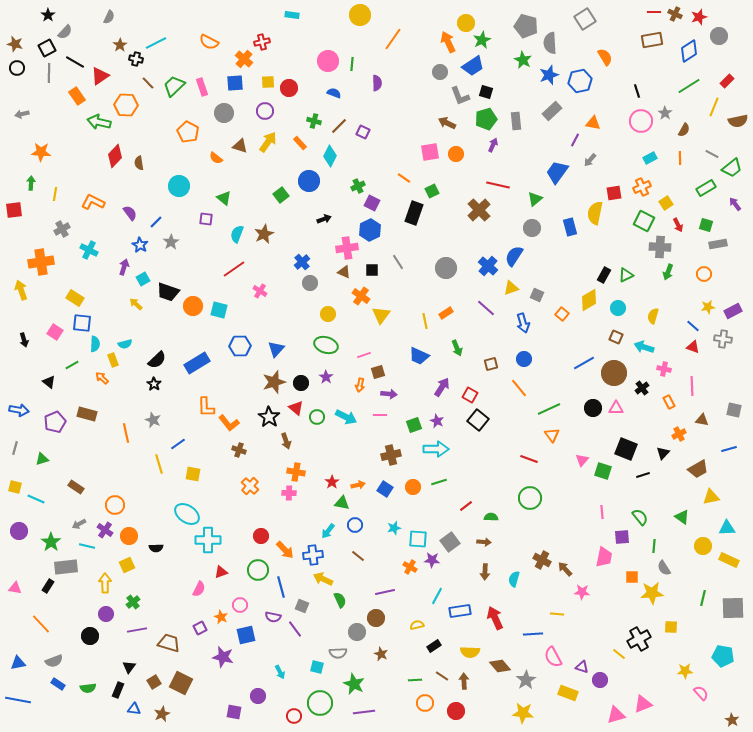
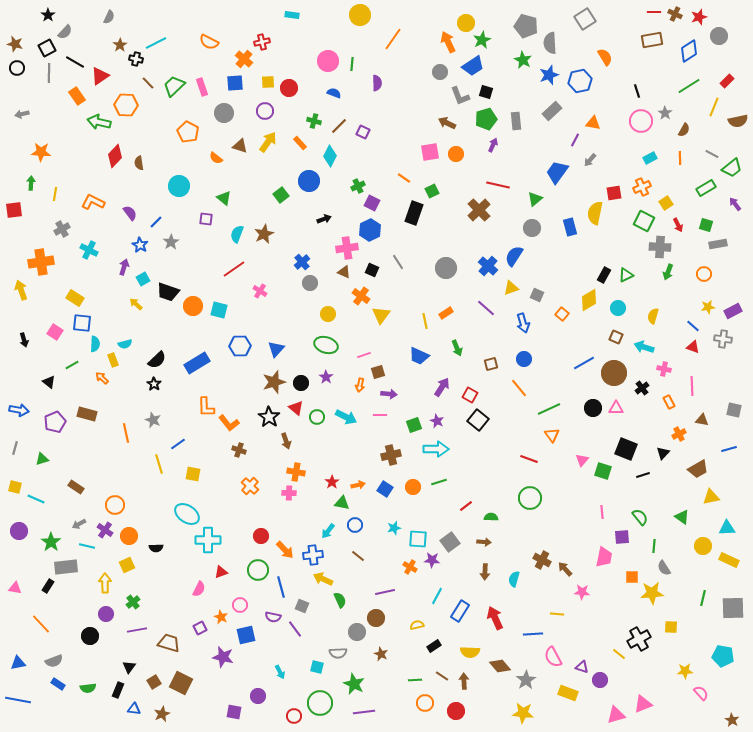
black square at (372, 270): rotated 24 degrees clockwise
blue rectangle at (460, 611): rotated 50 degrees counterclockwise
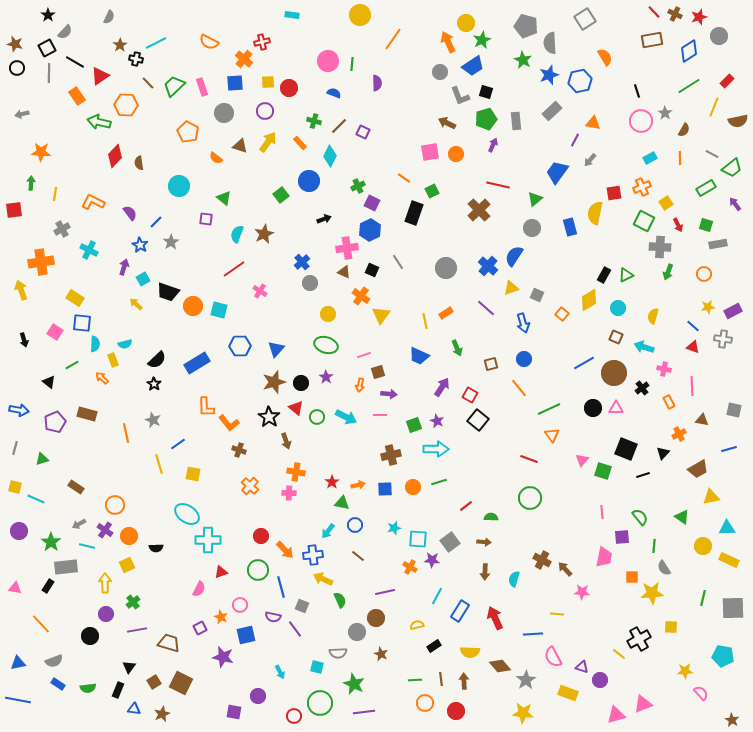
red line at (654, 12): rotated 48 degrees clockwise
blue square at (385, 489): rotated 35 degrees counterclockwise
brown line at (442, 676): moved 1 px left, 3 px down; rotated 48 degrees clockwise
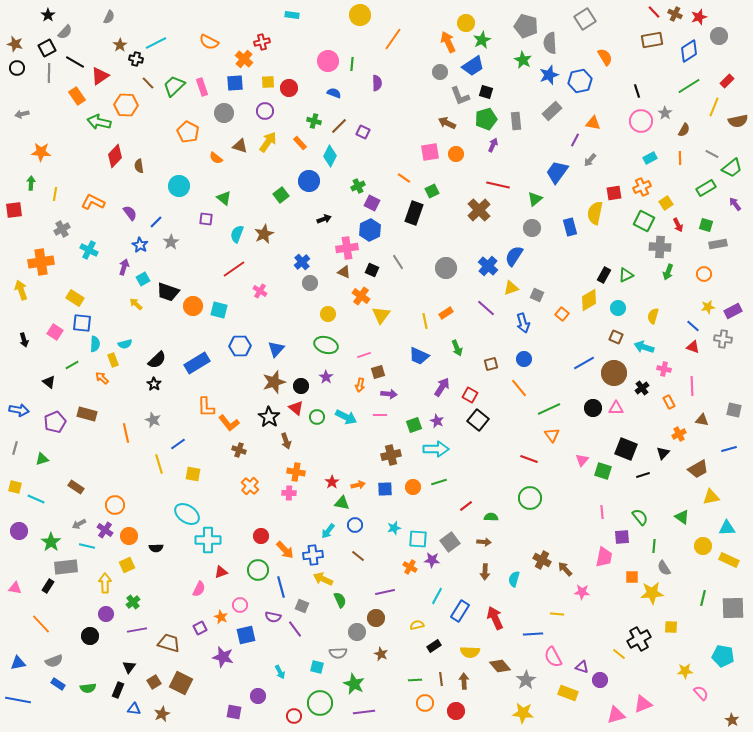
brown semicircle at (139, 163): moved 3 px down
black circle at (301, 383): moved 3 px down
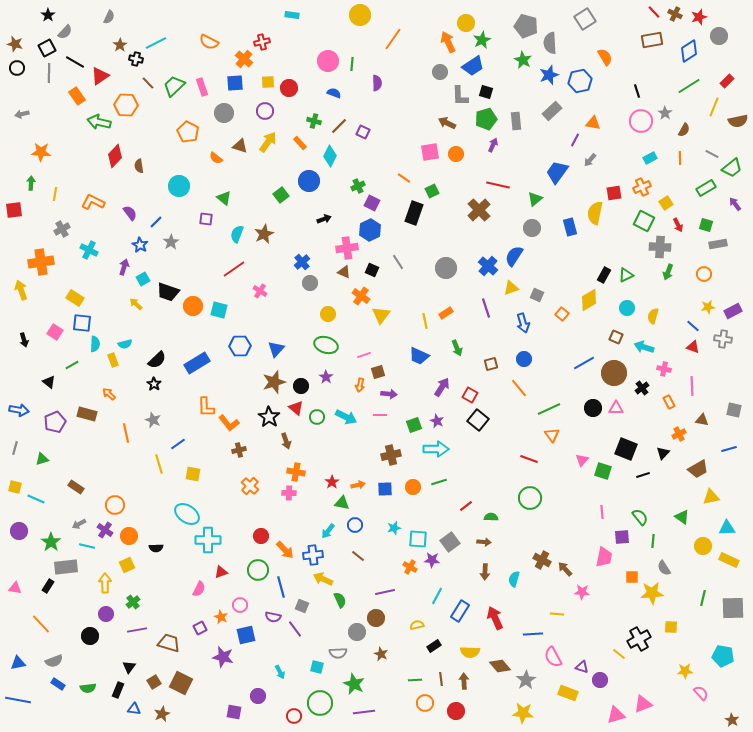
gray L-shape at (460, 96): rotated 20 degrees clockwise
purple line at (486, 308): rotated 30 degrees clockwise
cyan circle at (618, 308): moved 9 px right
orange arrow at (102, 378): moved 7 px right, 16 px down
brown cross at (239, 450): rotated 32 degrees counterclockwise
green line at (654, 546): moved 1 px left, 5 px up
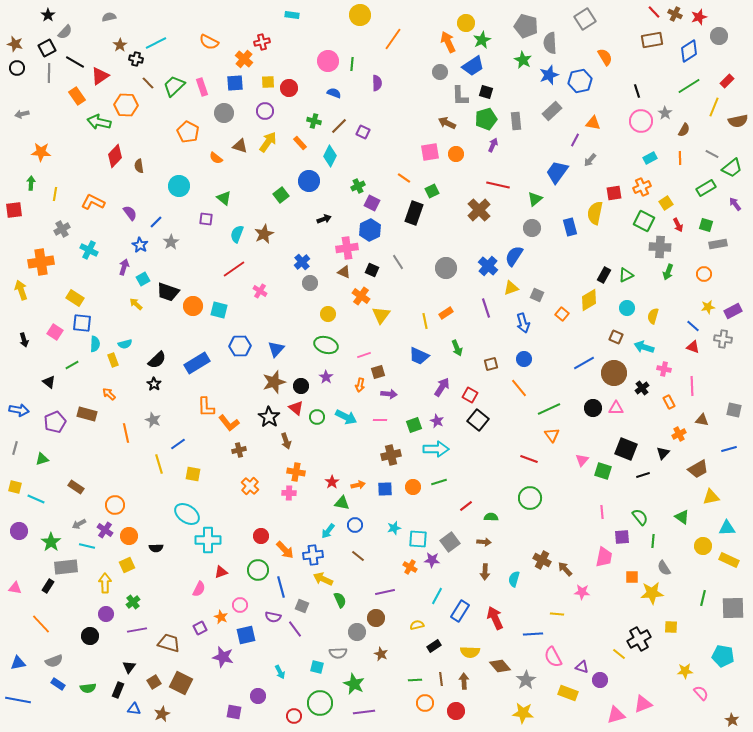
gray semicircle at (109, 17): rotated 128 degrees counterclockwise
pink line at (380, 415): moved 5 px down
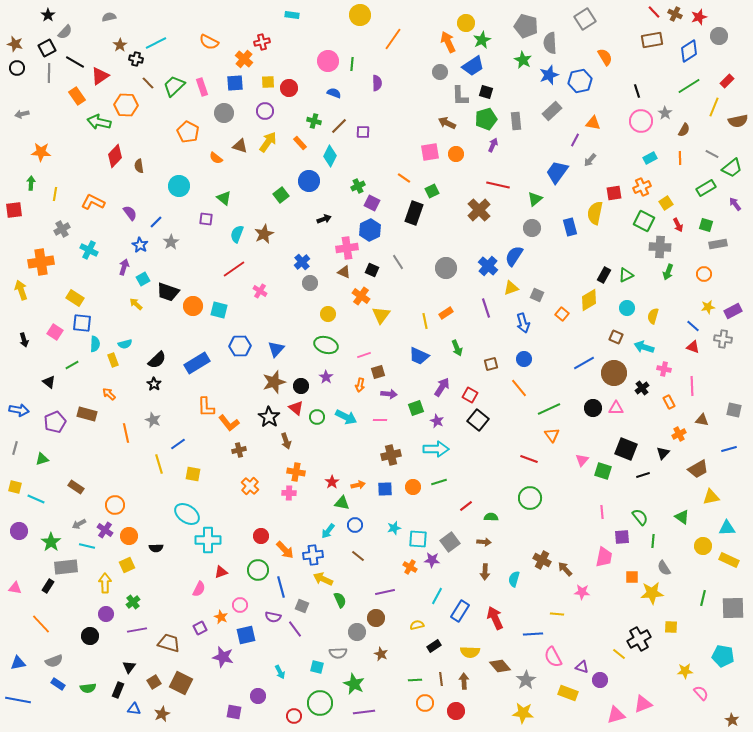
purple square at (363, 132): rotated 24 degrees counterclockwise
green square at (414, 425): moved 2 px right, 17 px up
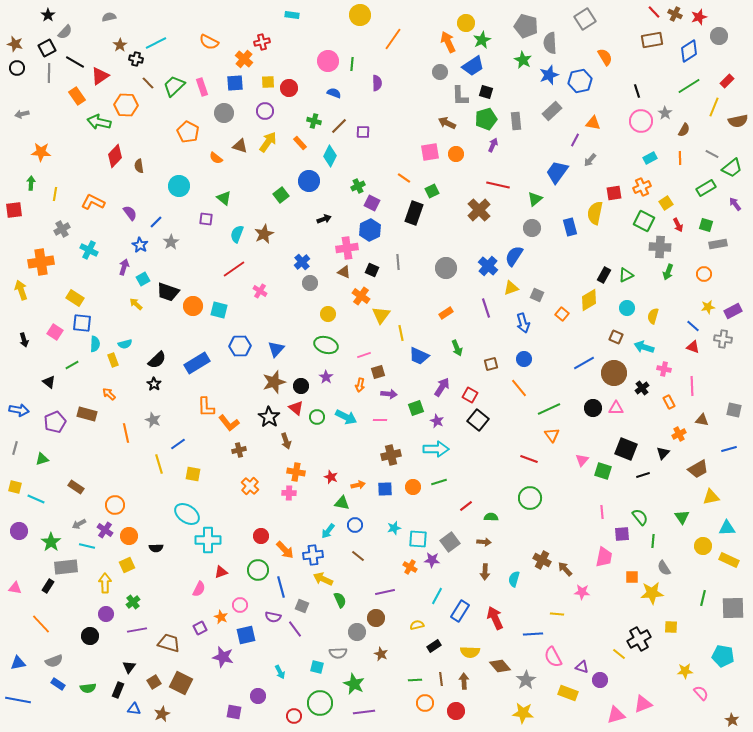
gray line at (398, 262): rotated 28 degrees clockwise
yellow line at (425, 321): moved 24 px left, 12 px down
red star at (332, 482): moved 1 px left, 5 px up; rotated 16 degrees counterclockwise
green triangle at (682, 517): rotated 21 degrees clockwise
purple square at (622, 537): moved 3 px up
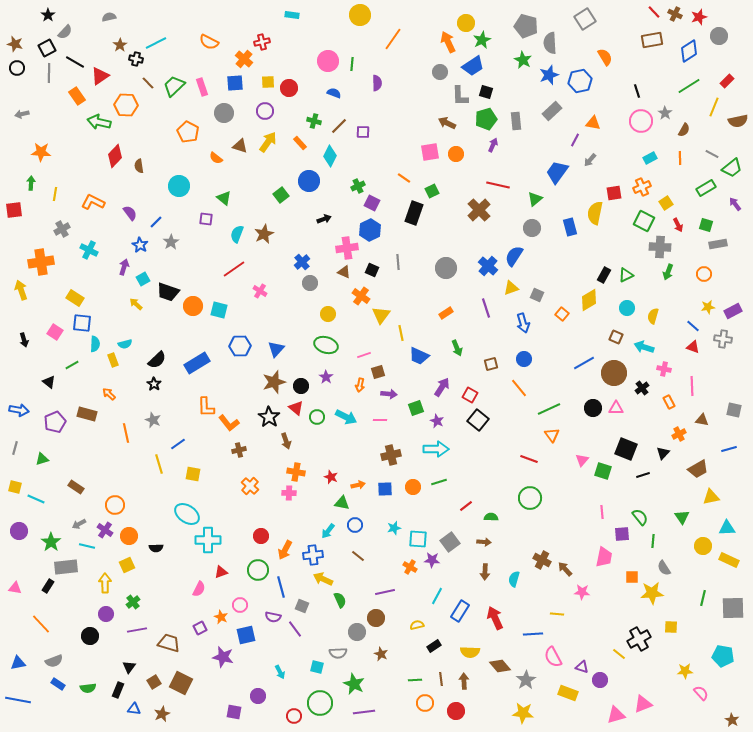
orange arrow at (285, 550): rotated 72 degrees clockwise
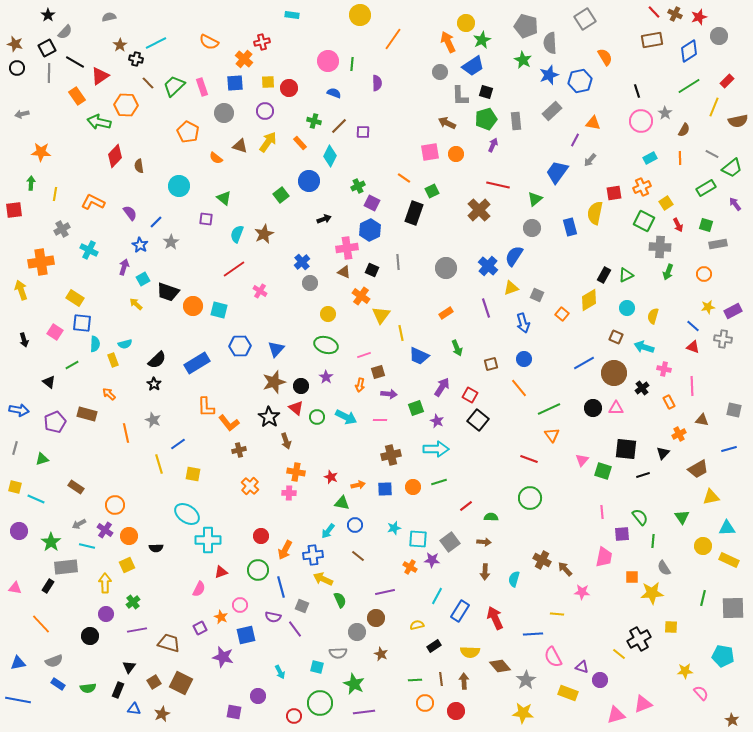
black square at (626, 449): rotated 15 degrees counterclockwise
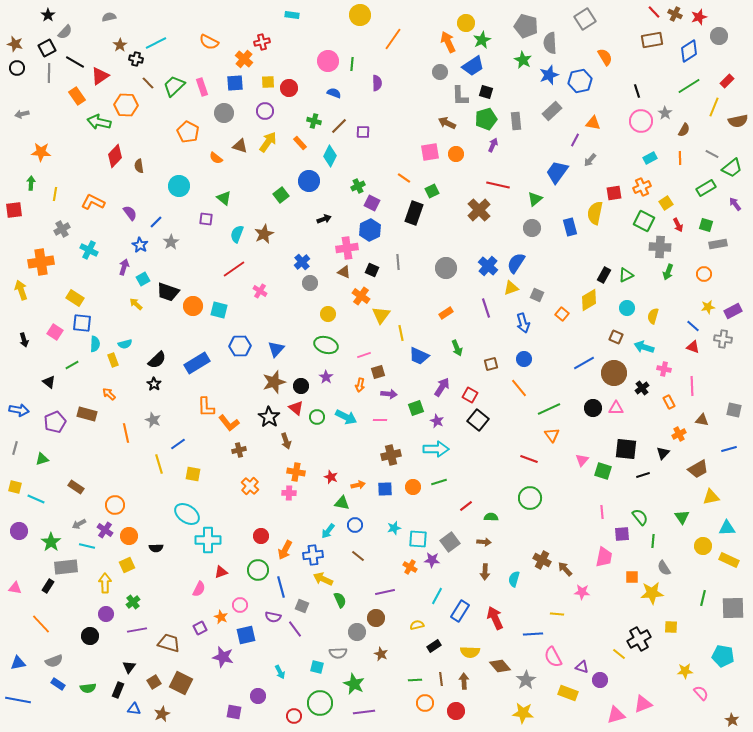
blue semicircle at (514, 256): moved 2 px right, 7 px down
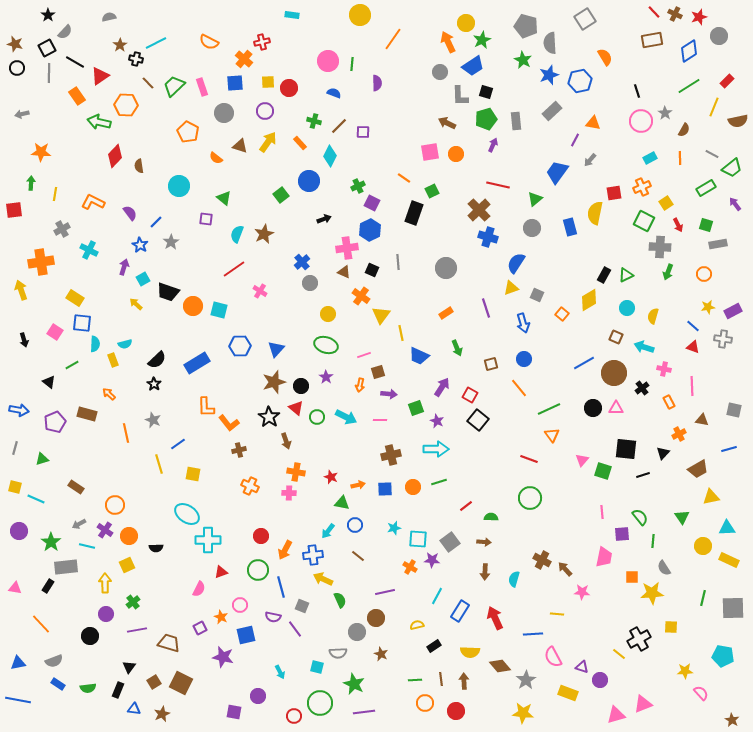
blue cross at (488, 266): moved 29 px up; rotated 24 degrees counterclockwise
orange cross at (250, 486): rotated 18 degrees counterclockwise
